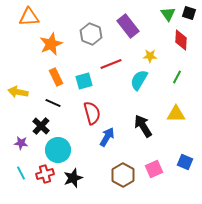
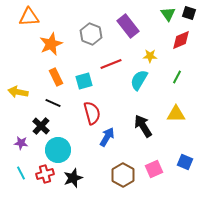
red diamond: rotated 65 degrees clockwise
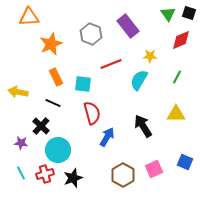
cyan square: moved 1 px left, 3 px down; rotated 24 degrees clockwise
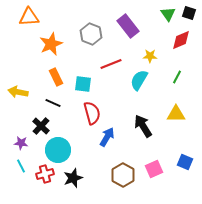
cyan line: moved 7 px up
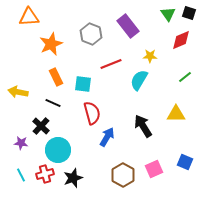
green line: moved 8 px right; rotated 24 degrees clockwise
cyan line: moved 9 px down
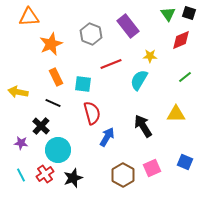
pink square: moved 2 px left, 1 px up
red cross: rotated 18 degrees counterclockwise
